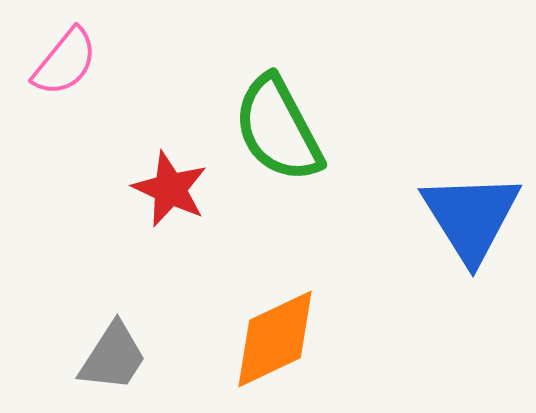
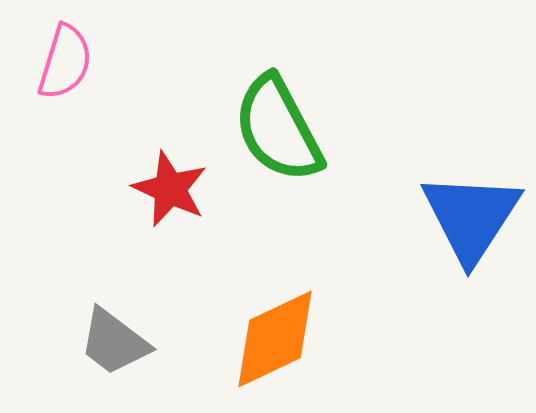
pink semicircle: rotated 22 degrees counterclockwise
blue triangle: rotated 5 degrees clockwise
gray trapezoid: moved 1 px right, 15 px up; rotated 94 degrees clockwise
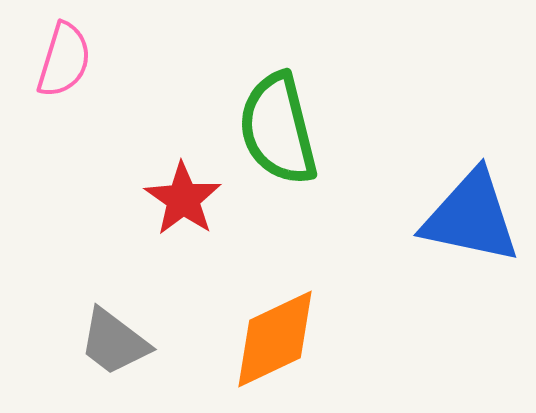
pink semicircle: moved 1 px left, 2 px up
green semicircle: rotated 14 degrees clockwise
red star: moved 13 px right, 10 px down; rotated 10 degrees clockwise
blue triangle: rotated 51 degrees counterclockwise
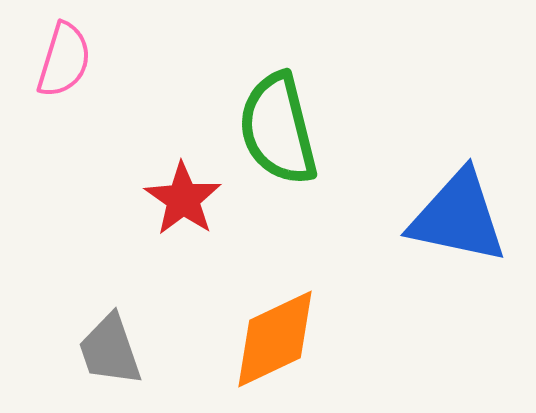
blue triangle: moved 13 px left
gray trapezoid: moved 4 px left, 8 px down; rotated 34 degrees clockwise
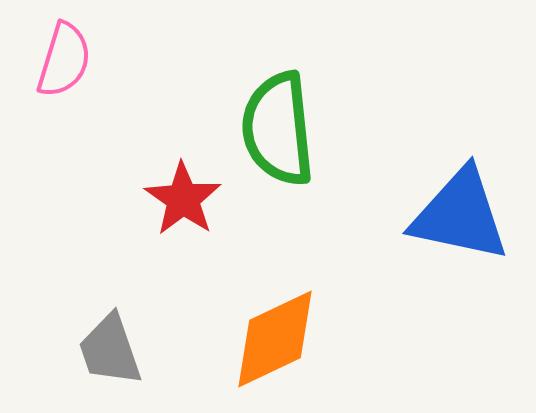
green semicircle: rotated 8 degrees clockwise
blue triangle: moved 2 px right, 2 px up
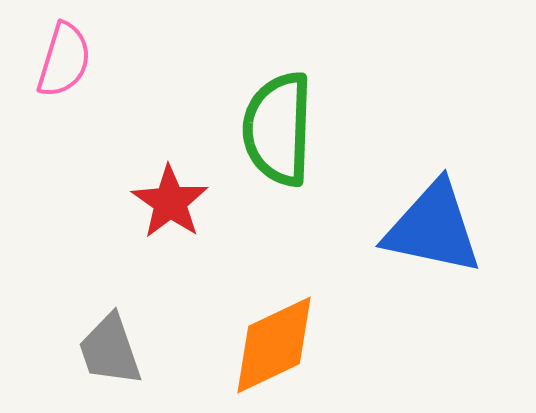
green semicircle: rotated 8 degrees clockwise
red star: moved 13 px left, 3 px down
blue triangle: moved 27 px left, 13 px down
orange diamond: moved 1 px left, 6 px down
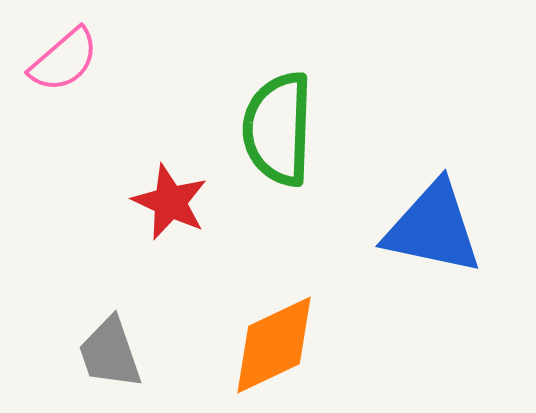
pink semicircle: rotated 32 degrees clockwise
red star: rotated 10 degrees counterclockwise
gray trapezoid: moved 3 px down
